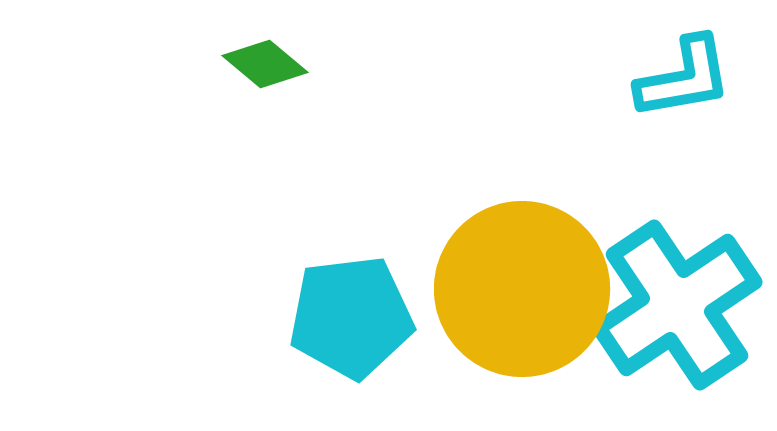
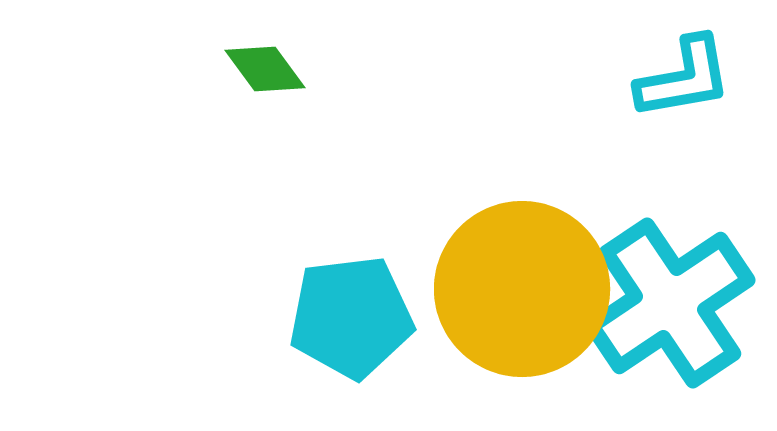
green diamond: moved 5 px down; rotated 14 degrees clockwise
cyan cross: moved 7 px left, 2 px up
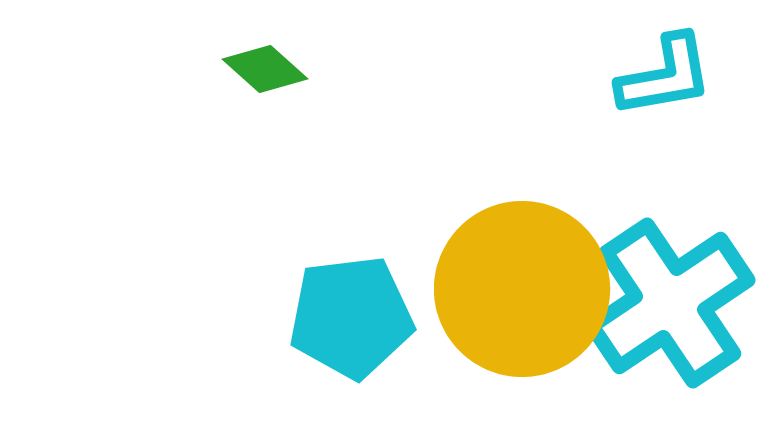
green diamond: rotated 12 degrees counterclockwise
cyan L-shape: moved 19 px left, 2 px up
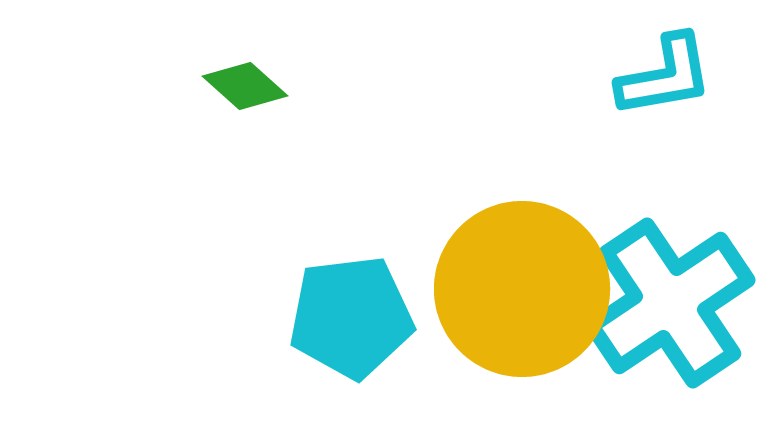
green diamond: moved 20 px left, 17 px down
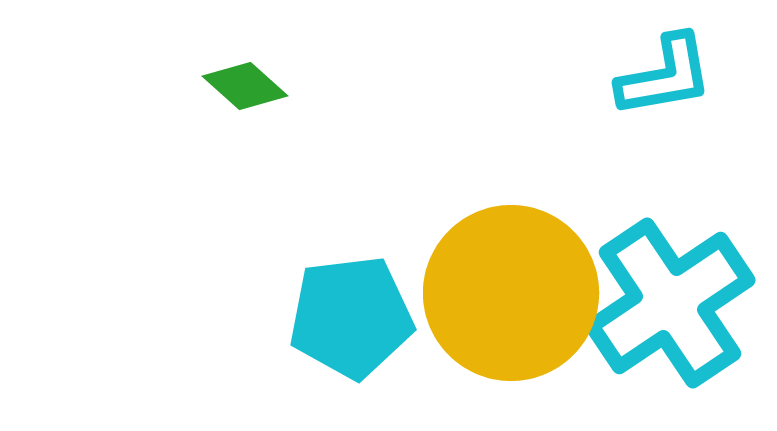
yellow circle: moved 11 px left, 4 px down
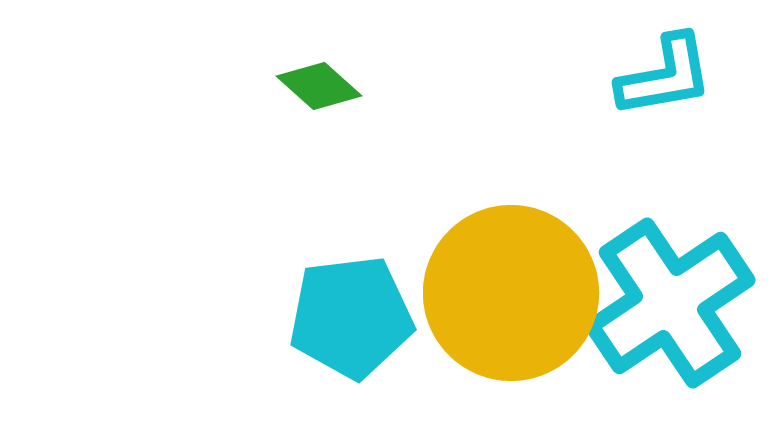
green diamond: moved 74 px right
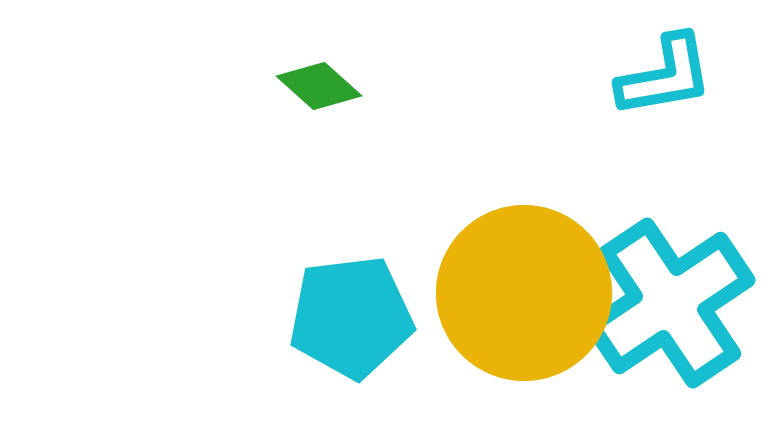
yellow circle: moved 13 px right
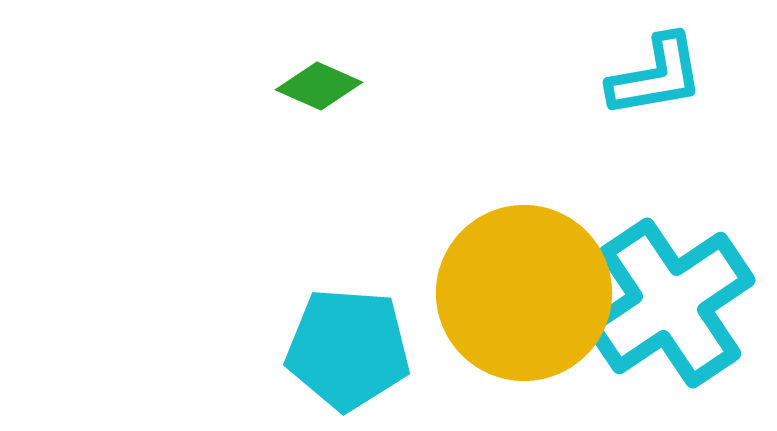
cyan L-shape: moved 9 px left
green diamond: rotated 18 degrees counterclockwise
cyan pentagon: moved 3 px left, 32 px down; rotated 11 degrees clockwise
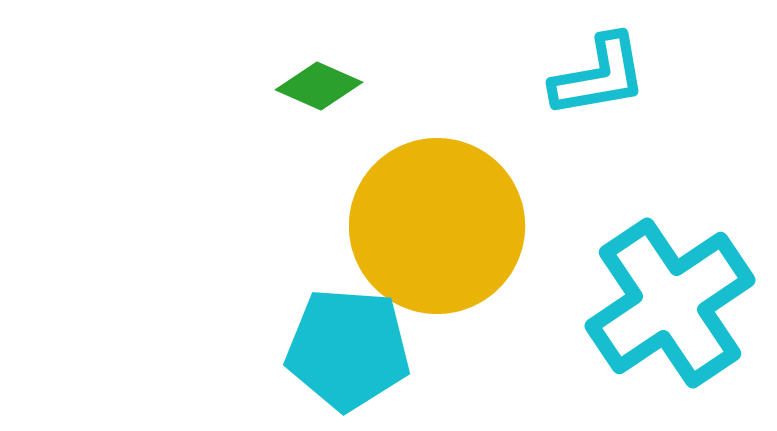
cyan L-shape: moved 57 px left
yellow circle: moved 87 px left, 67 px up
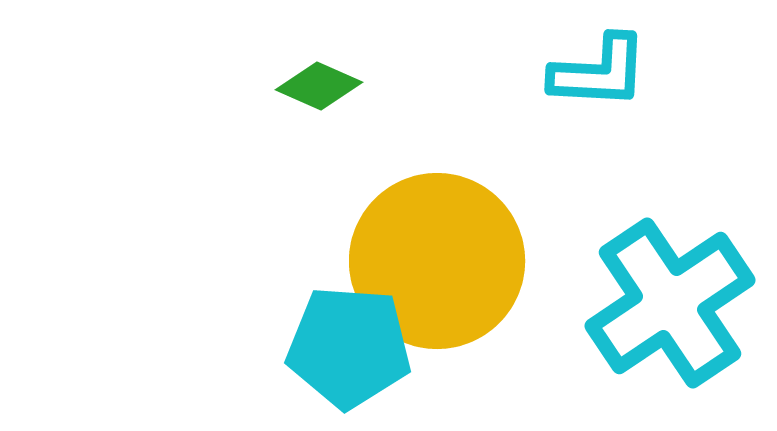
cyan L-shape: moved 4 px up; rotated 13 degrees clockwise
yellow circle: moved 35 px down
cyan pentagon: moved 1 px right, 2 px up
